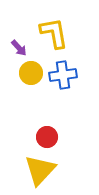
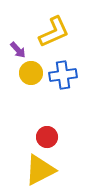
yellow L-shape: moved 1 px up; rotated 76 degrees clockwise
purple arrow: moved 1 px left, 2 px down
yellow triangle: rotated 20 degrees clockwise
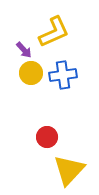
purple arrow: moved 6 px right
yellow triangle: moved 29 px right; rotated 20 degrees counterclockwise
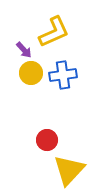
red circle: moved 3 px down
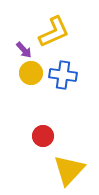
blue cross: rotated 16 degrees clockwise
red circle: moved 4 px left, 4 px up
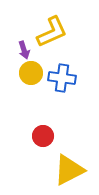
yellow L-shape: moved 2 px left
purple arrow: rotated 24 degrees clockwise
blue cross: moved 1 px left, 3 px down
yellow triangle: rotated 20 degrees clockwise
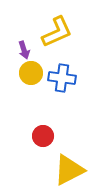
yellow L-shape: moved 5 px right
